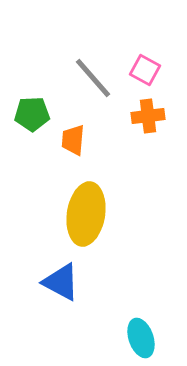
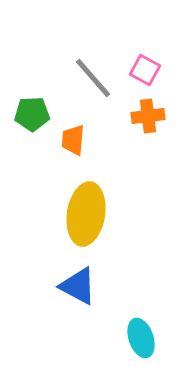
blue triangle: moved 17 px right, 4 px down
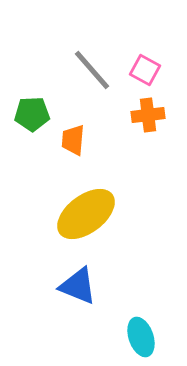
gray line: moved 1 px left, 8 px up
orange cross: moved 1 px up
yellow ellipse: rotated 44 degrees clockwise
blue triangle: rotated 6 degrees counterclockwise
cyan ellipse: moved 1 px up
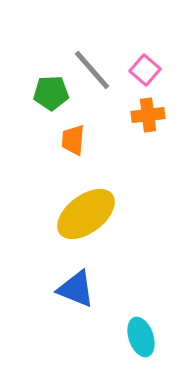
pink square: rotated 12 degrees clockwise
green pentagon: moved 19 px right, 21 px up
blue triangle: moved 2 px left, 3 px down
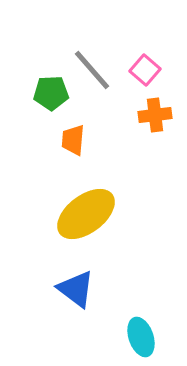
orange cross: moved 7 px right
blue triangle: rotated 15 degrees clockwise
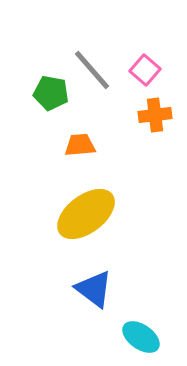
green pentagon: rotated 12 degrees clockwise
orange trapezoid: moved 7 px right, 5 px down; rotated 80 degrees clockwise
blue triangle: moved 18 px right
cyan ellipse: rotated 36 degrees counterclockwise
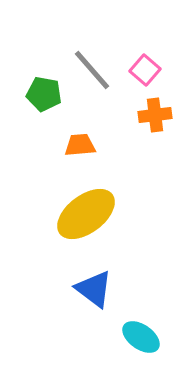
green pentagon: moved 7 px left, 1 px down
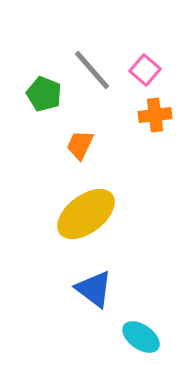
green pentagon: rotated 12 degrees clockwise
orange trapezoid: rotated 60 degrees counterclockwise
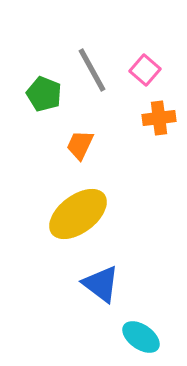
gray line: rotated 12 degrees clockwise
orange cross: moved 4 px right, 3 px down
yellow ellipse: moved 8 px left
blue triangle: moved 7 px right, 5 px up
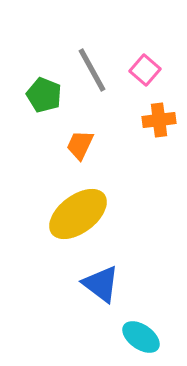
green pentagon: moved 1 px down
orange cross: moved 2 px down
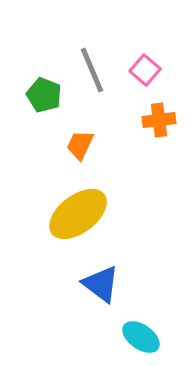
gray line: rotated 6 degrees clockwise
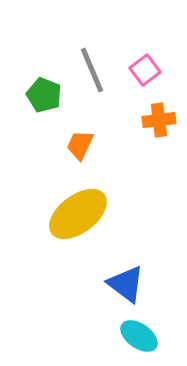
pink square: rotated 12 degrees clockwise
blue triangle: moved 25 px right
cyan ellipse: moved 2 px left, 1 px up
